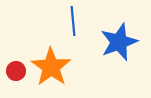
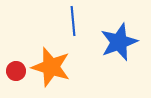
orange star: rotated 18 degrees counterclockwise
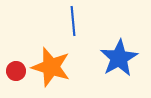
blue star: moved 16 px down; rotated 9 degrees counterclockwise
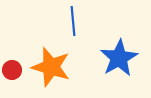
red circle: moved 4 px left, 1 px up
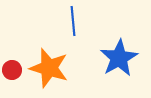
orange star: moved 2 px left, 1 px down
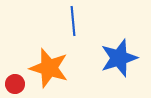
blue star: rotated 12 degrees clockwise
red circle: moved 3 px right, 14 px down
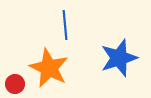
blue line: moved 8 px left, 4 px down
orange star: rotated 9 degrees clockwise
